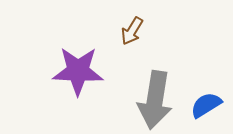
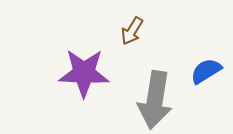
purple star: moved 6 px right, 2 px down
blue semicircle: moved 34 px up
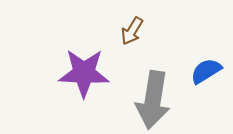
gray arrow: moved 2 px left
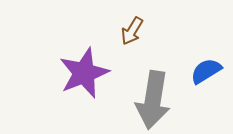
purple star: rotated 24 degrees counterclockwise
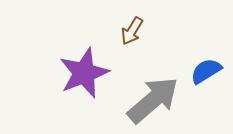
gray arrow: rotated 140 degrees counterclockwise
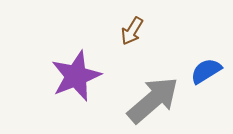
purple star: moved 8 px left, 3 px down
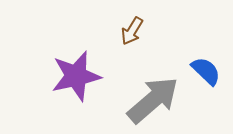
blue semicircle: rotated 76 degrees clockwise
purple star: rotated 9 degrees clockwise
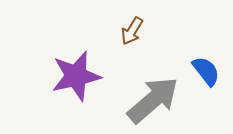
blue semicircle: rotated 8 degrees clockwise
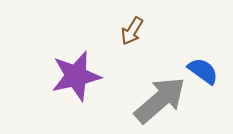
blue semicircle: moved 3 px left; rotated 16 degrees counterclockwise
gray arrow: moved 7 px right
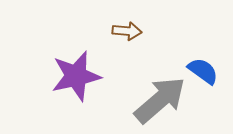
brown arrow: moved 5 px left; rotated 116 degrees counterclockwise
